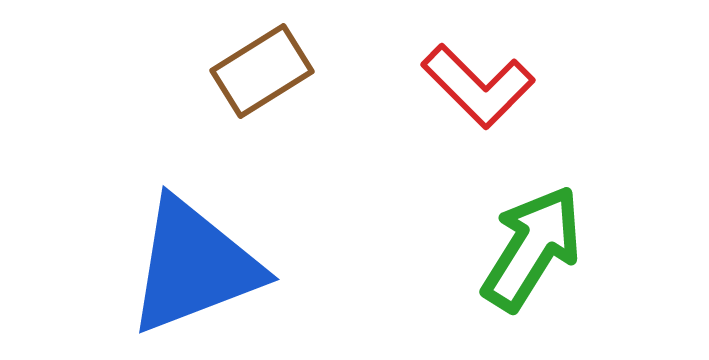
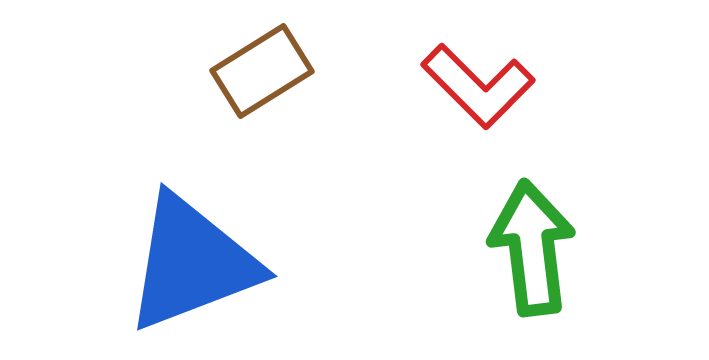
green arrow: rotated 39 degrees counterclockwise
blue triangle: moved 2 px left, 3 px up
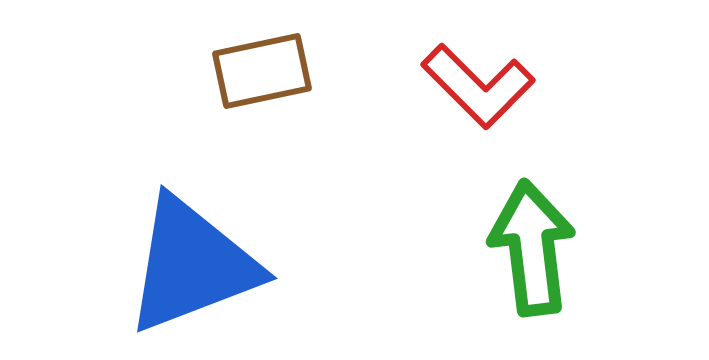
brown rectangle: rotated 20 degrees clockwise
blue triangle: moved 2 px down
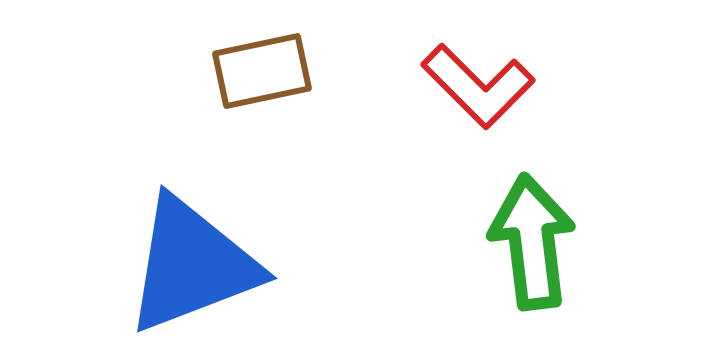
green arrow: moved 6 px up
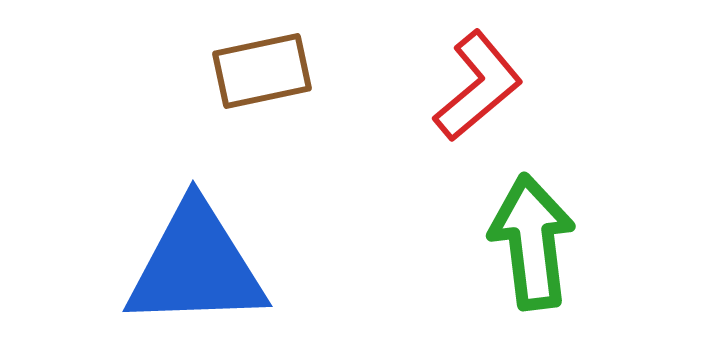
red L-shape: rotated 85 degrees counterclockwise
blue triangle: moved 4 px right, 1 px down; rotated 19 degrees clockwise
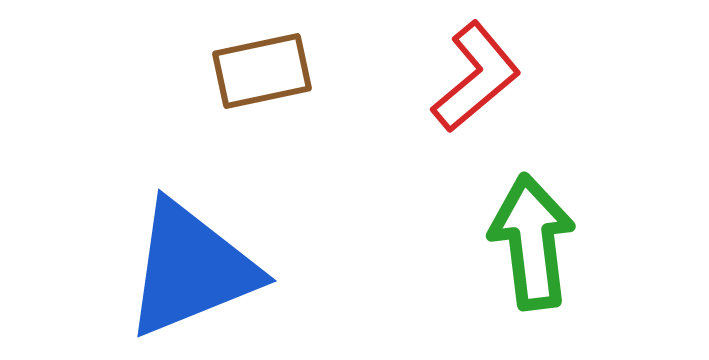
red L-shape: moved 2 px left, 9 px up
blue triangle: moved 5 px left, 3 px down; rotated 20 degrees counterclockwise
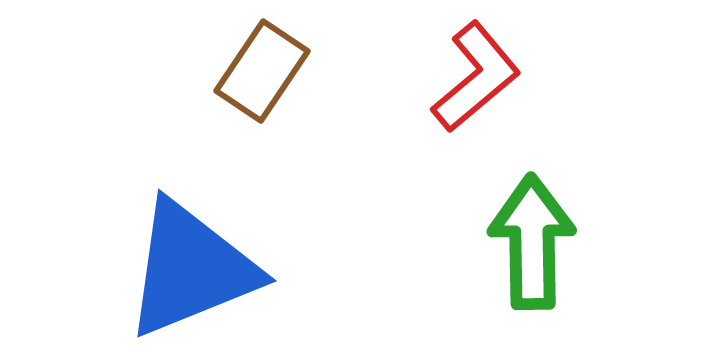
brown rectangle: rotated 44 degrees counterclockwise
green arrow: rotated 6 degrees clockwise
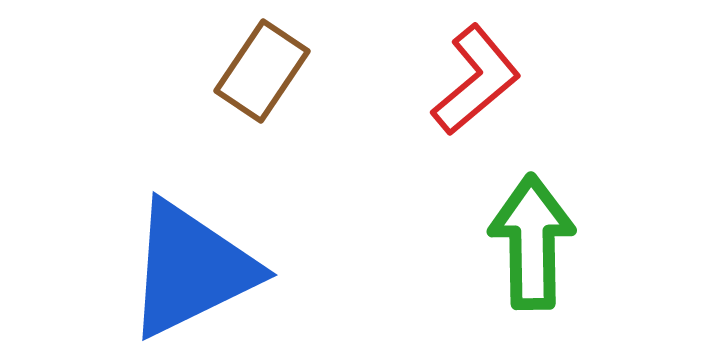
red L-shape: moved 3 px down
blue triangle: rotated 4 degrees counterclockwise
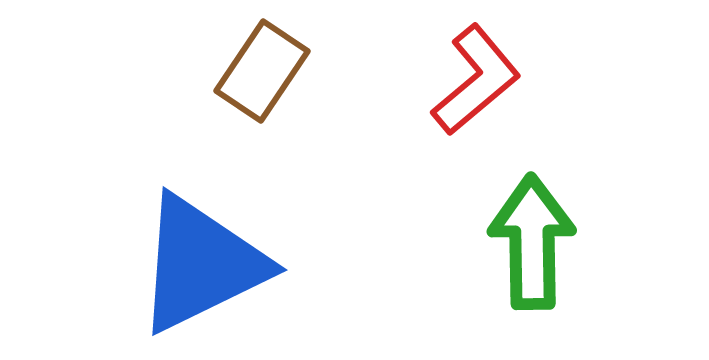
blue triangle: moved 10 px right, 5 px up
